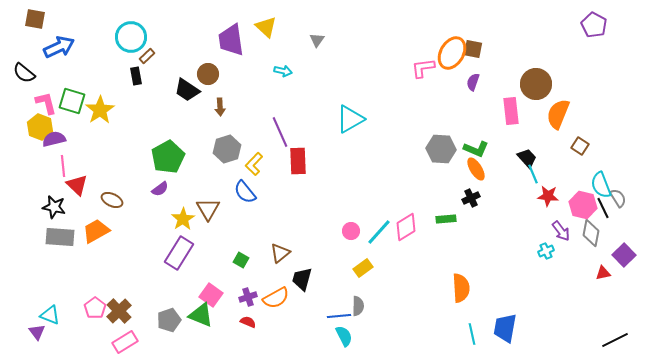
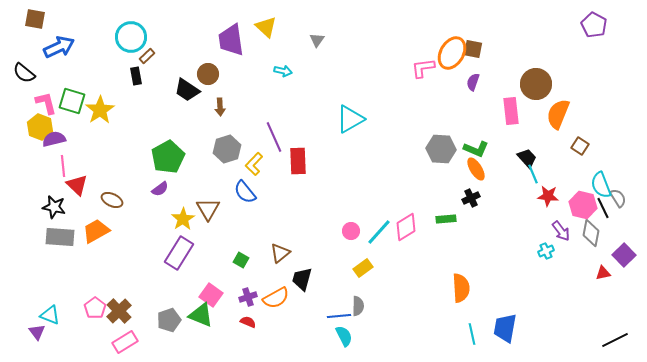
purple line at (280, 132): moved 6 px left, 5 px down
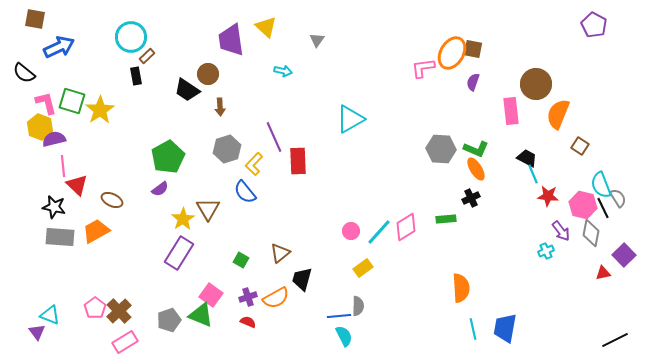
black trapezoid at (527, 158): rotated 20 degrees counterclockwise
cyan line at (472, 334): moved 1 px right, 5 px up
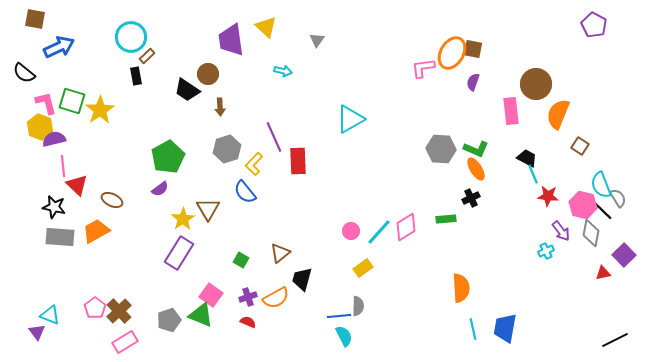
black line at (603, 208): moved 3 px down; rotated 20 degrees counterclockwise
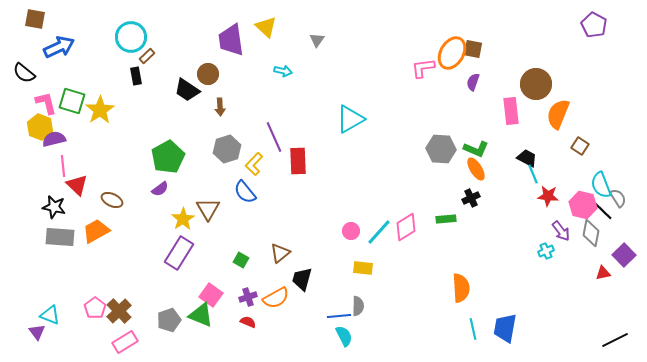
yellow rectangle at (363, 268): rotated 42 degrees clockwise
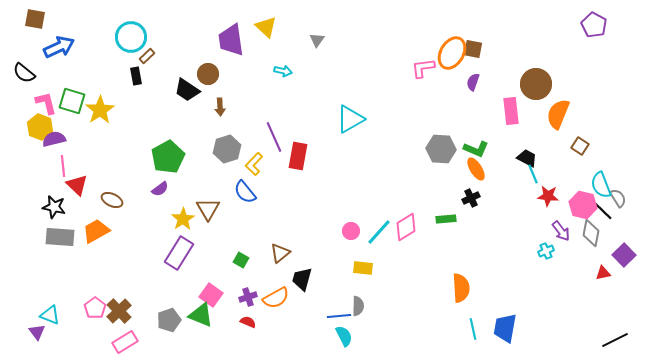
red rectangle at (298, 161): moved 5 px up; rotated 12 degrees clockwise
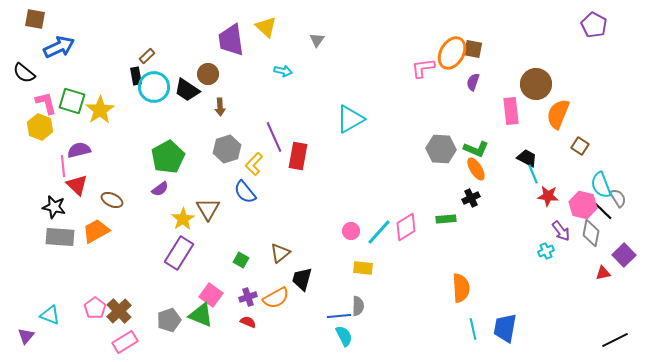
cyan circle at (131, 37): moved 23 px right, 50 px down
purple semicircle at (54, 139): moved 25 px right, 11 px down
purple triangle at (37, 332): moved 11 px left, 4 px down; rotated 18 degrees clockwise
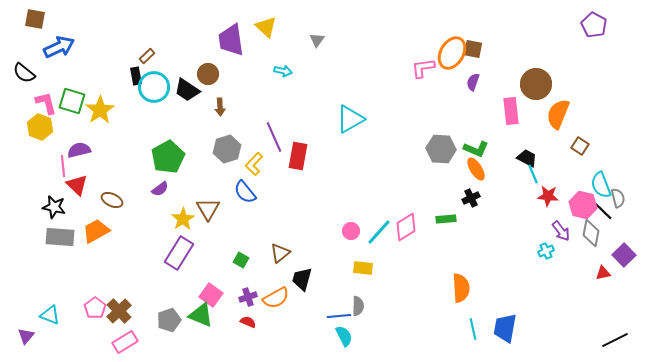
gray semicircle at (618, 198): rotated 18 degrees clockwise
